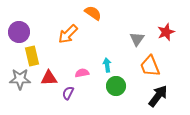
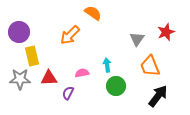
orange arrow: moved 2 px right, 1 px down
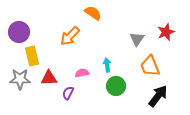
orange arrow: moved 1 px down
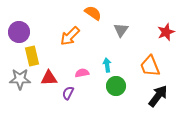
gray triangle: moved 16 px left, 9 px up
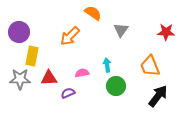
red star: rotated 24 degrees clockwise
yellow rectangle: rotated 24 degrees clockwise
purple semicircle: rotated 40 degrees clockwise
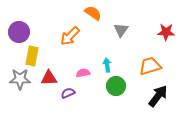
orange trapezoid: rotated 95 degrees clockwise
pink semicircle: moved 1 px right
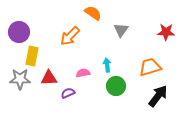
orange trapezoid: moved 1 px down
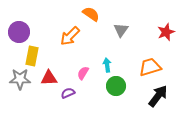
orange semicircle: moved 2 px left, 1 px down
red star: rotated 24 degrees counterclockwise
pink semicircle: rotated 48 degrees counterclockwise
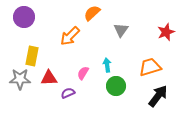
orange semicircle: moved 1 px right, 1 px up; rotated 78 degrees counterclockwise
purple circle: moved 5 px right, 15 px up
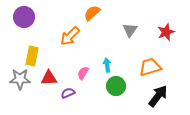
gray triangle: moved 9 px right
